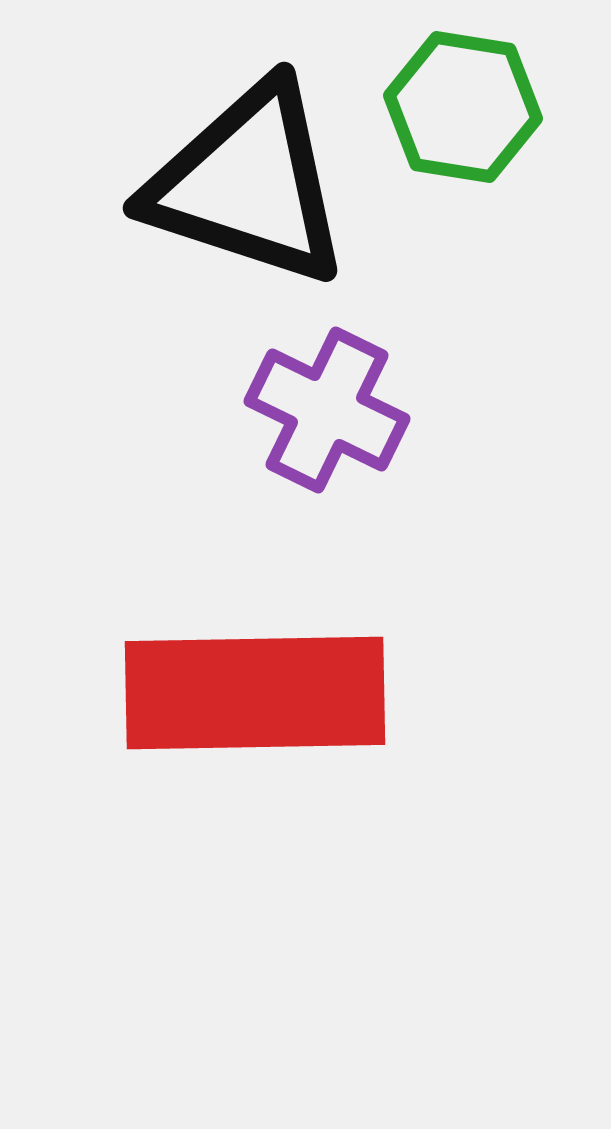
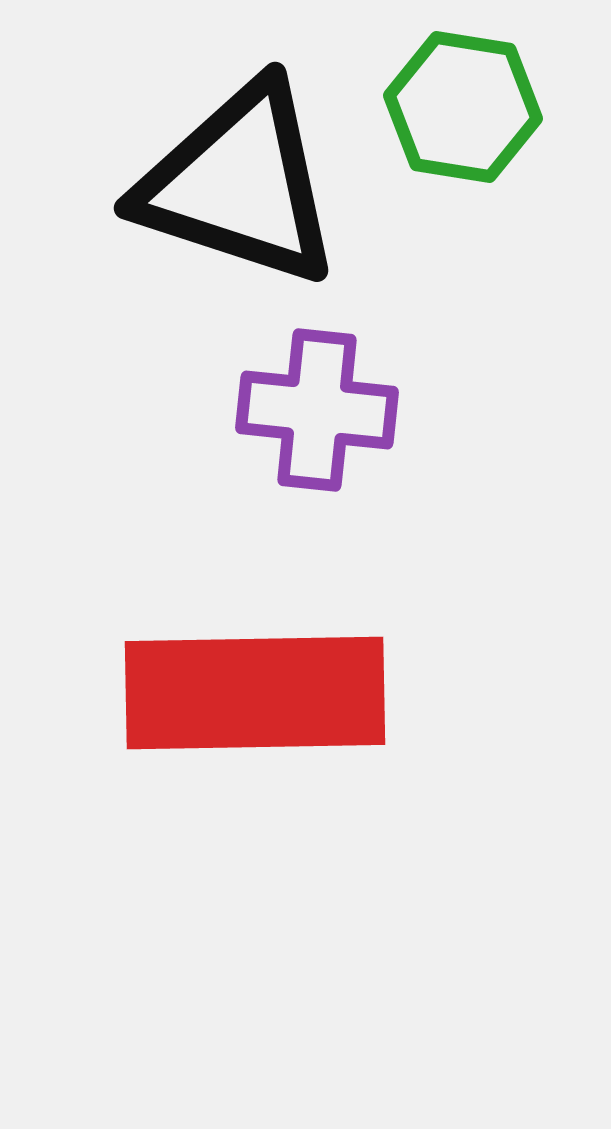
black triangle: moved 9 px left
purple cross: moved 10 px left; rotated 20 degrees counterclockwise
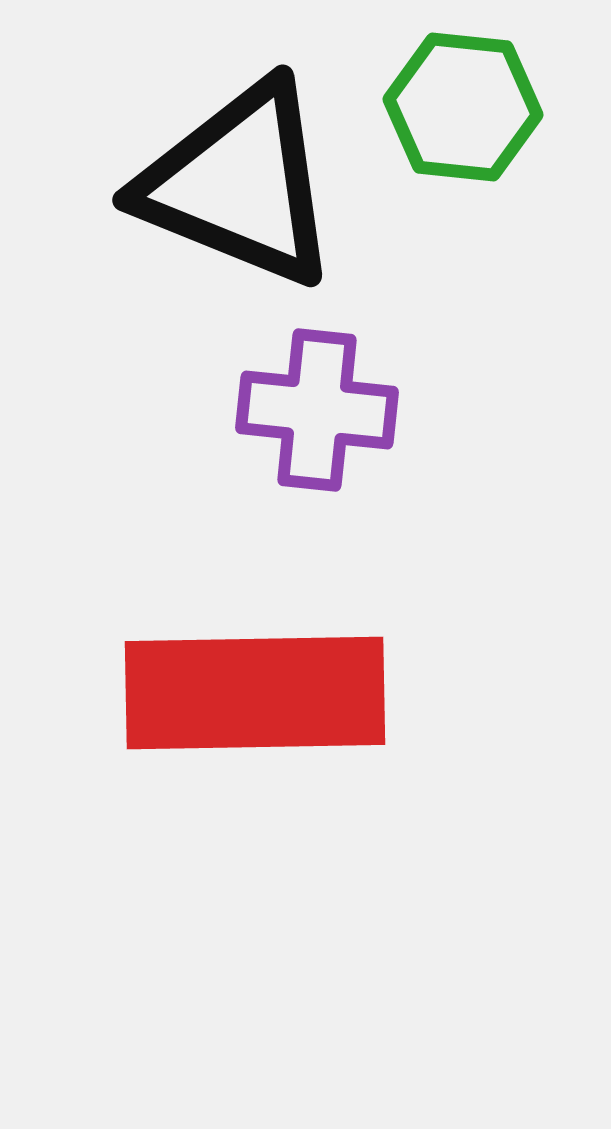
green hexagon: rotated 3 degrees counterclockwise
black triangle: rotated 4 degrees clockwise
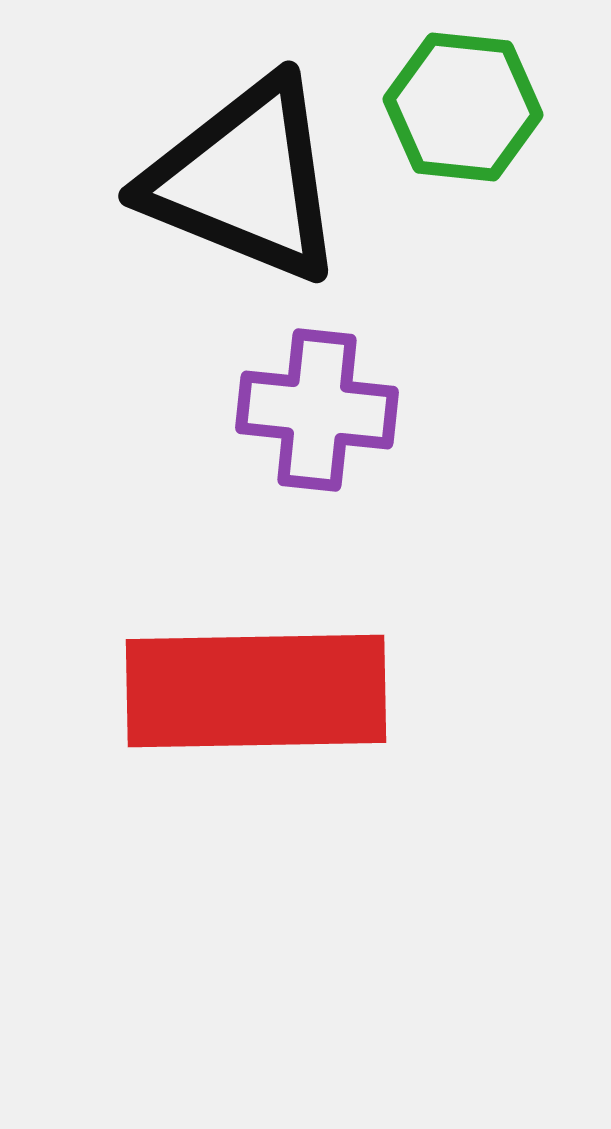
black triangle: moved 6 px right, 4 px up
red rectangle: moved 1 px right, 2 px up
